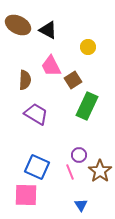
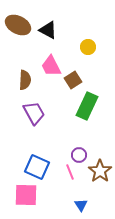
purple trapezoid: moved 2 px left, 1 px up; rotated 30 degrees clockwise
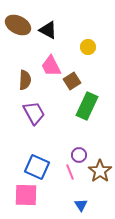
brown square: moved 1 px left, 1 px down
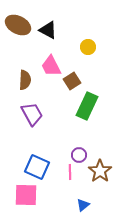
purple trapezoid: moved 2 px left, 1 px down
pink line: rotated 21 degrees clockwise
blue triangle: moved 2 px right; rotated 24 degrees clockwise
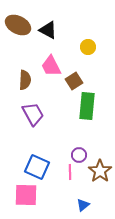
brown square: moved 2 px right
green rectangle: rotated 20 degrees counterclockwise
purple trapezoid: moved 1 px right
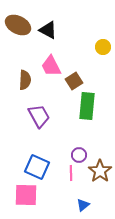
yellow circle: moved 15 px right
purple trapezoid: moved 6 px right, 2 px down
pink line: moved 1 px right, 1 px down
